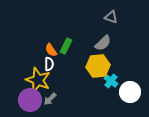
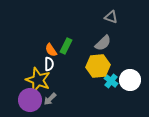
white circle: moved 12 px up
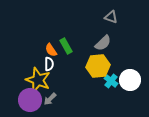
green rectangle: rotated 56 degrees counterclockwise
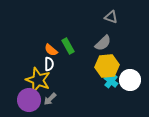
green rectangle: moved 2 px right
orange semicircle: rotated 16 degrees counterclockwise
yellow hexagon: moved 9 px right
purple circle: moved 1 px left
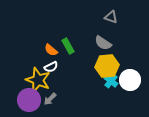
gray semicircle: rotated 78 degrees clockwise
white semicircle: moved 2 px right, 3 px down; rotated 64 degrees clockwise
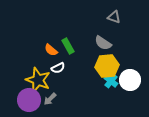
gray triangle: moved 3 px right
white semicircle: moved 7 px right, 1 px down
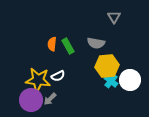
gray triangle: rotated 40 degrees clockwise
gray semicircle: moved 7 px left; rotated 24 degrees counterclockwise
orange semicircle: moved 1 px right, 6 px up; rotated 56 degrees clockwise
white semicircle: moved 8 px down
yellow star: rotated 15 degrees counterclockwise
purple circle: moved 2 px right
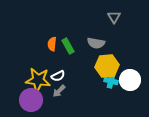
cyan cross: rotated 24 degrees counterclockwise
gray arrow: moved 9 px right, 8 px up
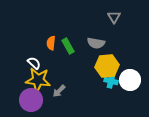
orange semicircle: moved 1 px left, 1 px up
white semicircle: moved 24 px left, 13 px up; rotated 112 degrees counterclockwise
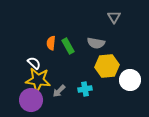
cyan cross: moved 26 px left, 8 px down; rotated 24 degrees counterclockwise
